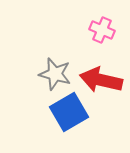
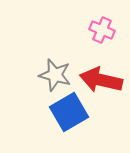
gray star: moved 1 px down
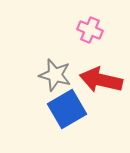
pink cross: moved 12 px left
blue square: moved 2 px left, 3 px up
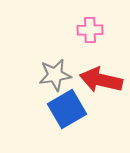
pink cross: rotated 25 degrees counterclockwise
gray star: rotated 24 degrees counterclockwise
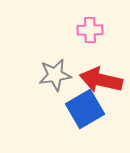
blue square: moved 18 px right
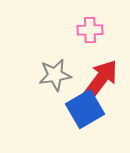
red arrow: moved 1 px up; rotated 114 degrees clockwise
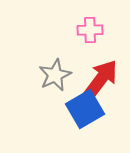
gray star: rotated 16 degrees counterclockwise
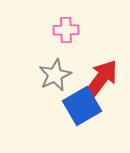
pink cross: moved 24 px left
blue square: moved 3 px left, 3 px up
